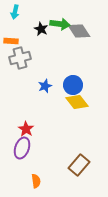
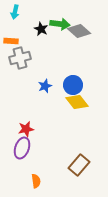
gray diamond: rotated 15 degrees counterclockwise
red star: rotated 28 degrees clockwise
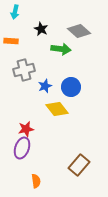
green arrow: moved 1 px right, 25 px down
gray cross: moved 4 px right, 12 px down
blue circle: moved 2 px left, 2 px down
yellow diamond: moved 20 px left, 7 px down
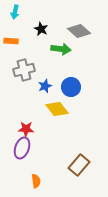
red star: rotated 14 degrees clockwise
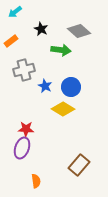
cyan arrow: rotated 40 degrees clockwise
orange rectangle: rotated 40 degrees counterclockwise
green arrow: moved 1 px down
blue star: rotated 24 degrees counterclockwise
yellow diamond: moved 6 px right; rotated 20 degrees counterclockwise
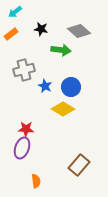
black star: rotated 16 degrees counterclockwise
orange rectangle: moved 7 px up
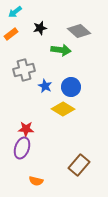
black star: moved 1 px left, 1 px up; rotated 24 degrees counterclockwise
orange semicircle: rotated 112 degrees clockwise
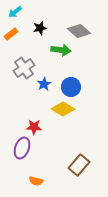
gray cross: moved 2 px up; rotated 20 degrees counterclockwise
blue star: moved 1 px left, 2 px up; rotated 16 degrees clockwise
red star: moved 8 px right, 2 px up
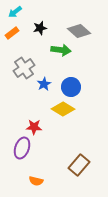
orange rectangle: moved 1 px right, 1 px up
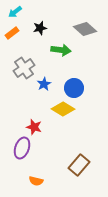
gray diamond: moved 6 px right, 2 px up
blue circle: moved 3 px right, 1 px down
red star: rotated 14 degrees clockwise
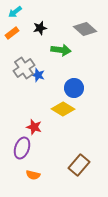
blue star: moved 6 px left, 9 px up; rotated 24 degrees counterclockwise
orange semicircle: moved 3 px left, 6 px up
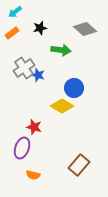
yellow diamond: moved 1 px left, 3 px up
